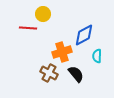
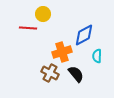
brown cross: moved 1 px right
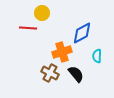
yellow circle: moved 1 px left, 1 px up
blue diamond: moved 2 px left, 2 px up
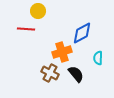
yellow circle: moved 4 px left, 2 px up
red line: moved 2 px left, 1 px down
cyan semicircle: moved 1 px right, 2 px down
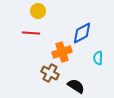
red line: moved 5 px right, 4 px down
black semicircle: moved 12 px down; rotated 18 degrees counterclockwise
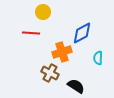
yellow circle: moved 5 px right, 1 px down
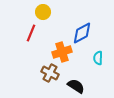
red line: rotated 72 degrees counterclockwise
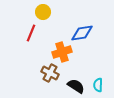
blue diamond: rotated 20 degrees clockwise
cyan semicircle: moved 27 px down
